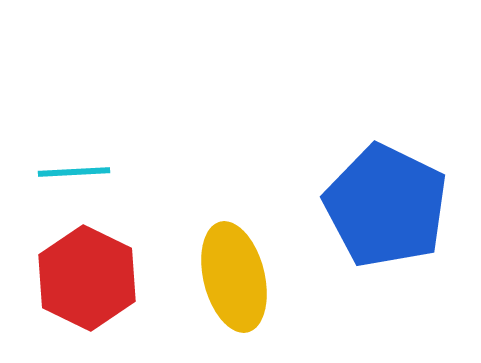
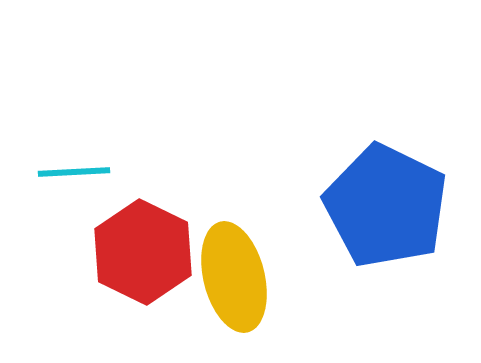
red hexagon: moved 56 px right, 26 px up
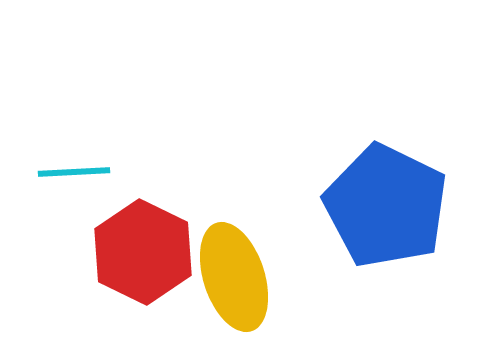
yellow ellipse: rotated 4 degrees counterclockwise
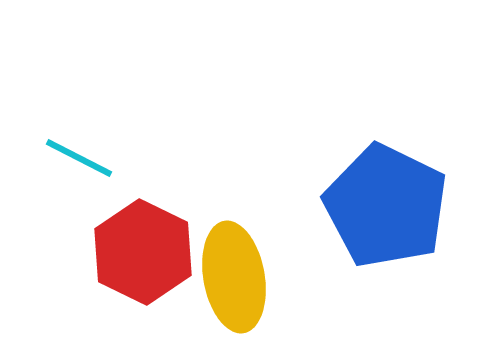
cyan line: moved 5 px right, 14 px up; rotated 30 degrees clockwise
yellow ellipse: rotated 8 degrees clockwise
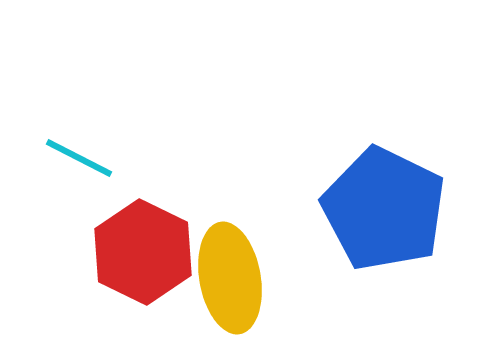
blue pentagon: moved 2 px left, 3 px down
yellow ellipse: moved 4 px left, 1 px down
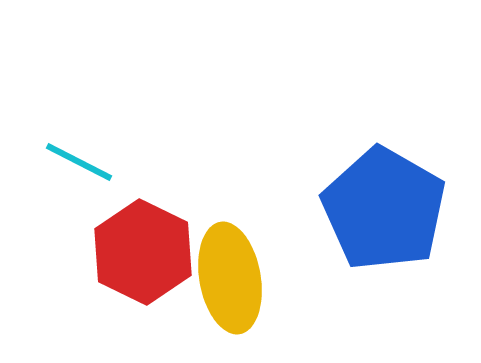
cyan line: moved 4 px down
blue pentagon: rotated 4 degrees clockwise
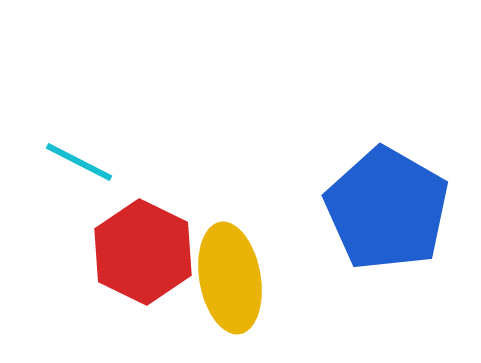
blue pentagon: moved 3 px right
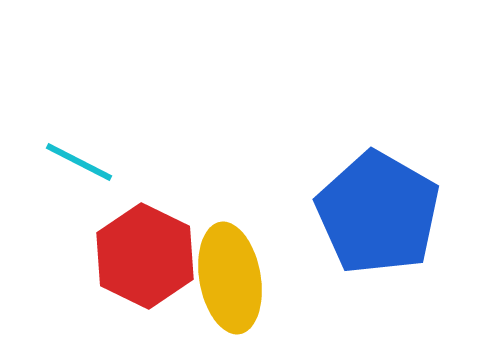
blue pentagon: moved 9 px left, 4 px down
red hexagon: moved 2 px right, 4 px down
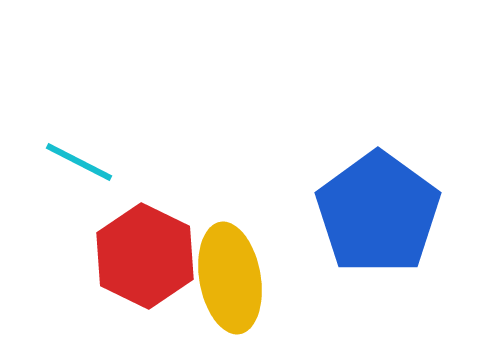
blue pentagon: rotated 6 degrees clockwise
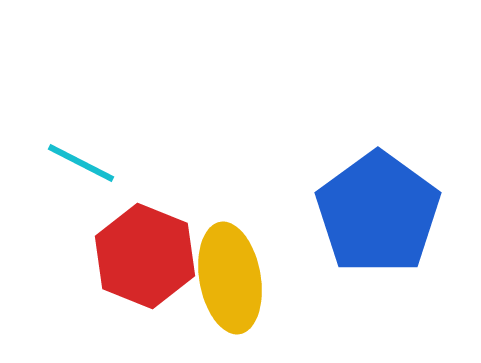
cyan line: moved 2 px right, 1 px down
red hexagon: rotated 4 degrees counterclockwise
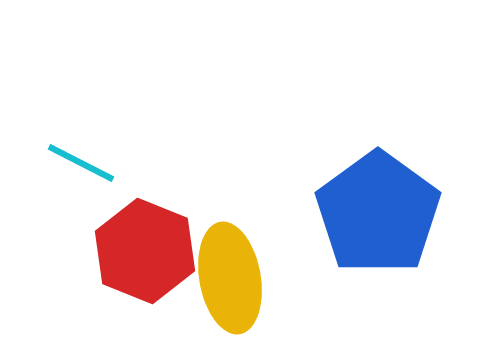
red hexagon: moved 5 px up
